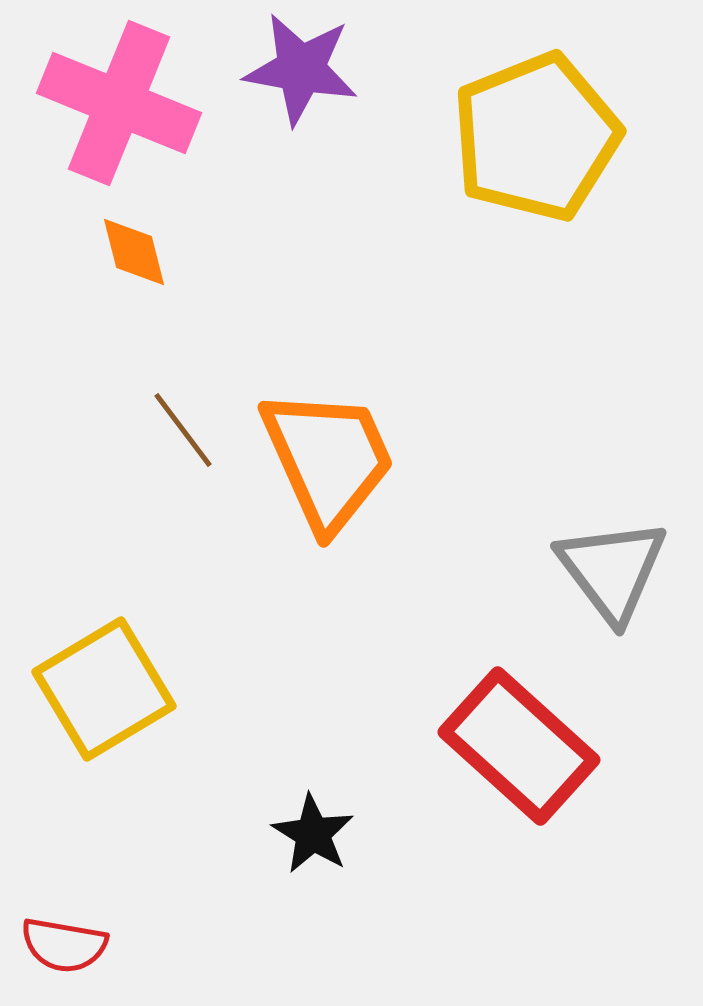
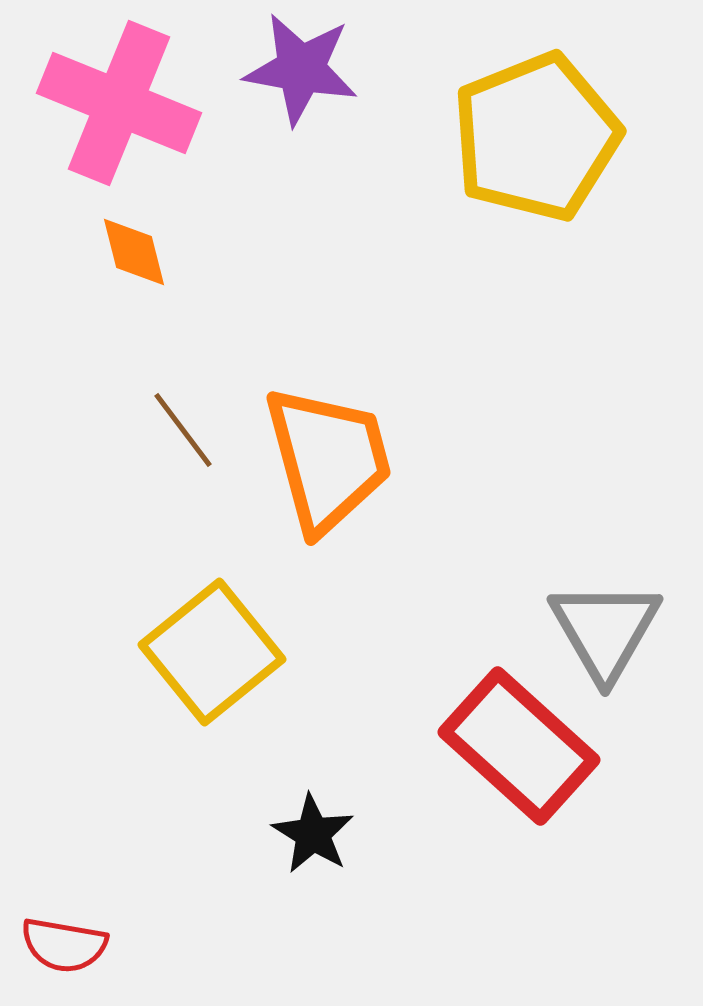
orange trapezoid: rotated 9 degrees clockwise
gray triangle: moved 7 px left, 60 px down; rotated 7 degrees clockwise
yellow square: moved 108 px right, 37 px up; rotated 8 degrees counterclockwise
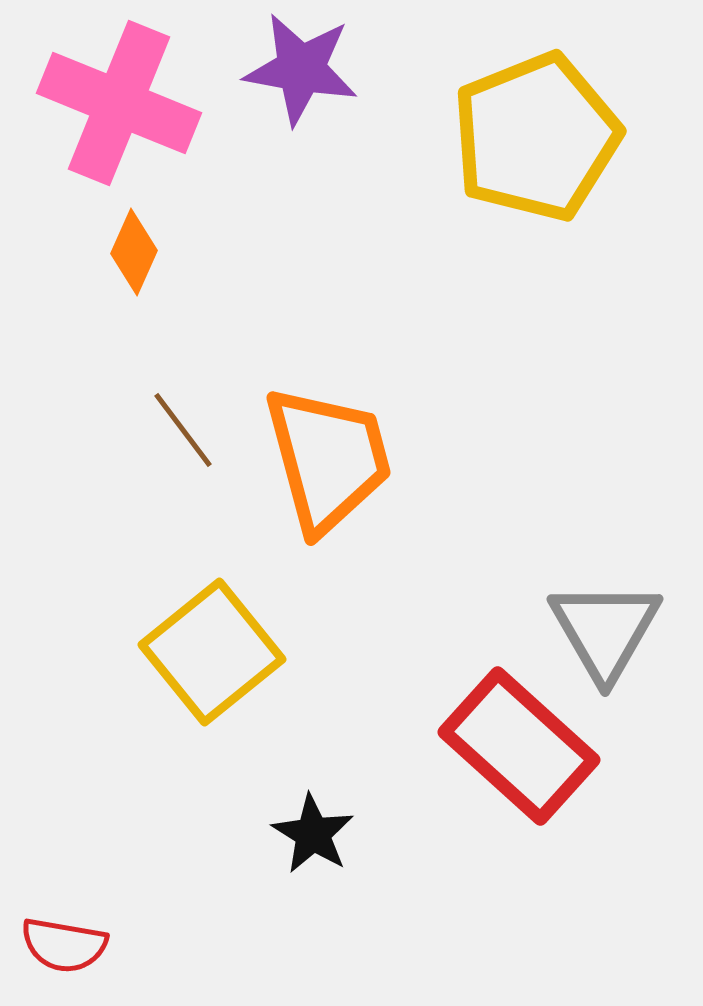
orange diamond: rotated 38 degrees clockwise
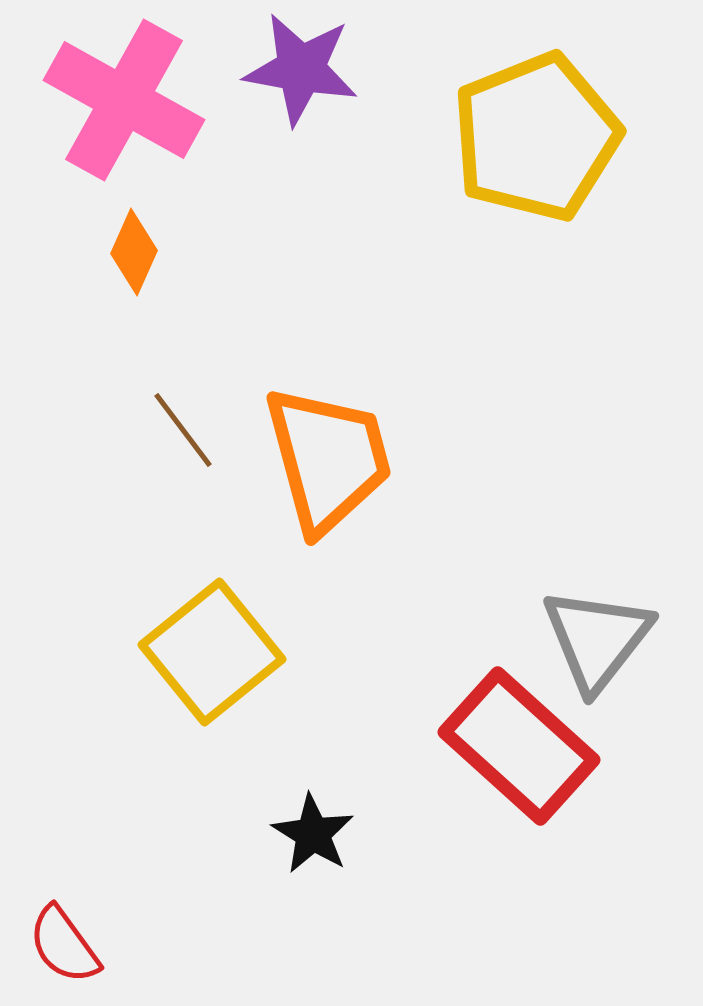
pink cross: moved 5 px right, 3 px up; rotated 7 degrees clockwise
gray triangle: moved 8 px left, 9 px down; rotated 8 degrees clockwise
red semicircle: rotated 44 degrees clockwise
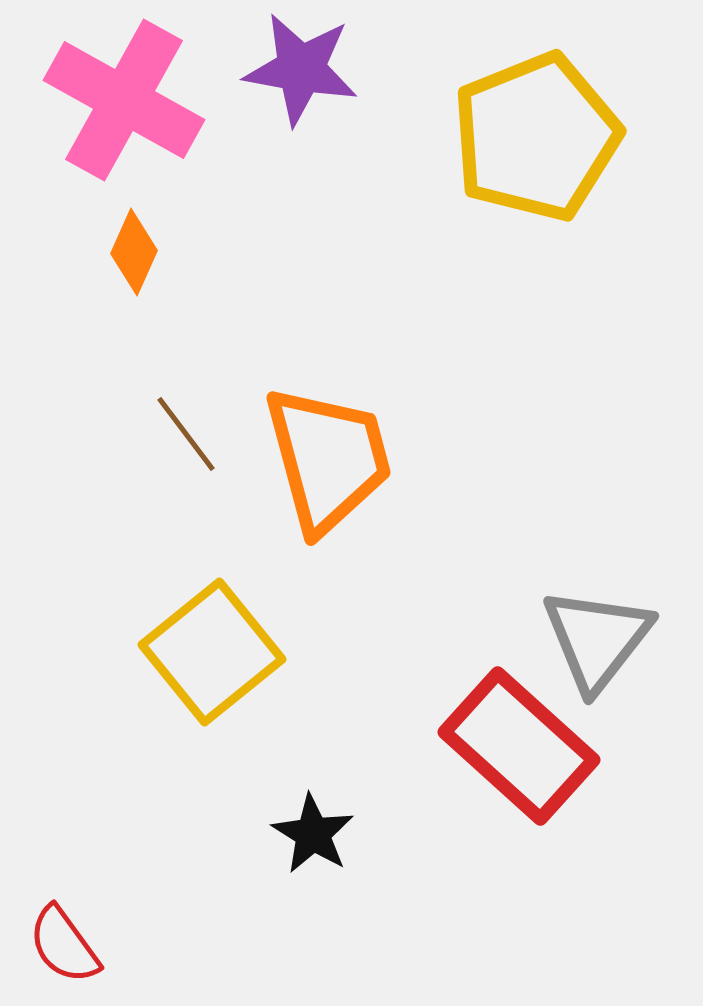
brown line: moved 3 px right, 4 px down
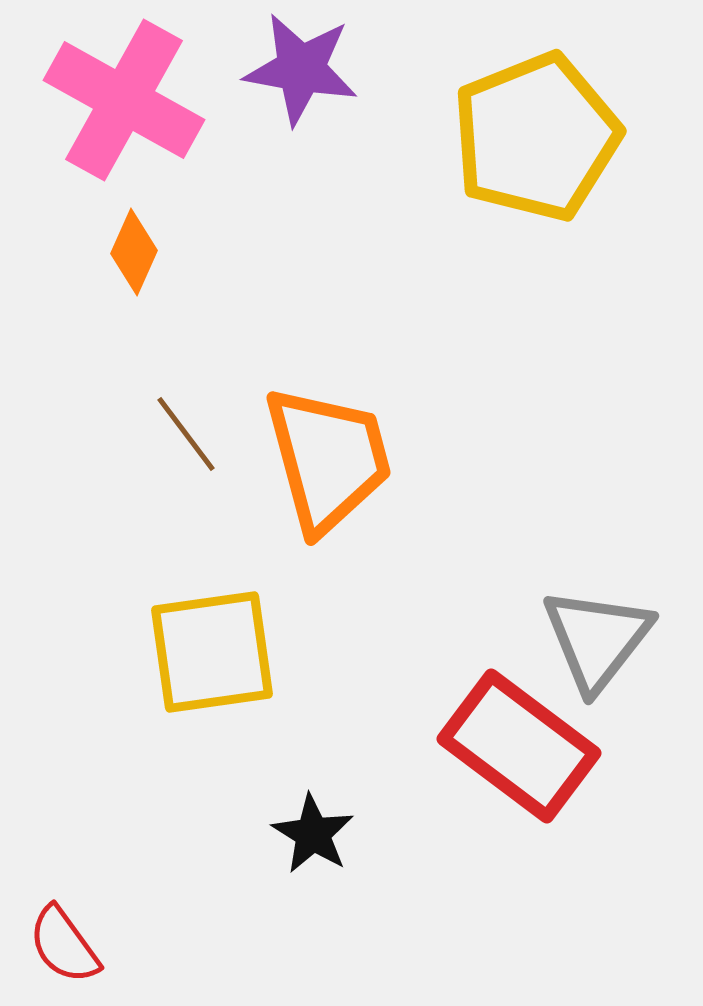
yellow square: rotated 31 degrees clockwise
red rectangle: rotated 5 degrees counterclockwise
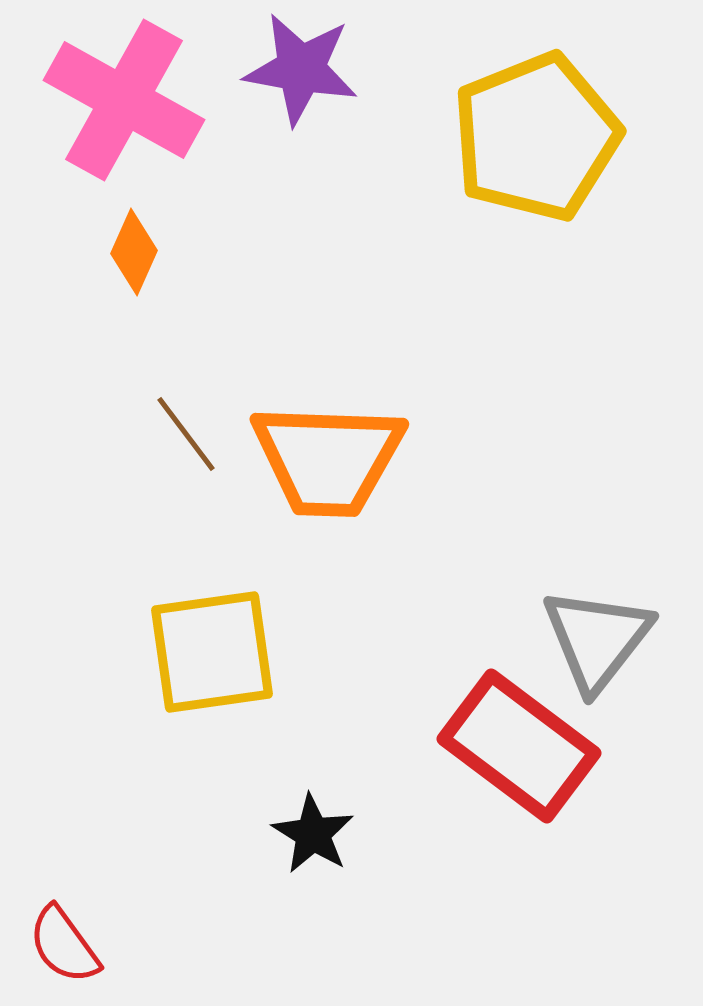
orange trapezoid: rotated 107 degrees clockwise
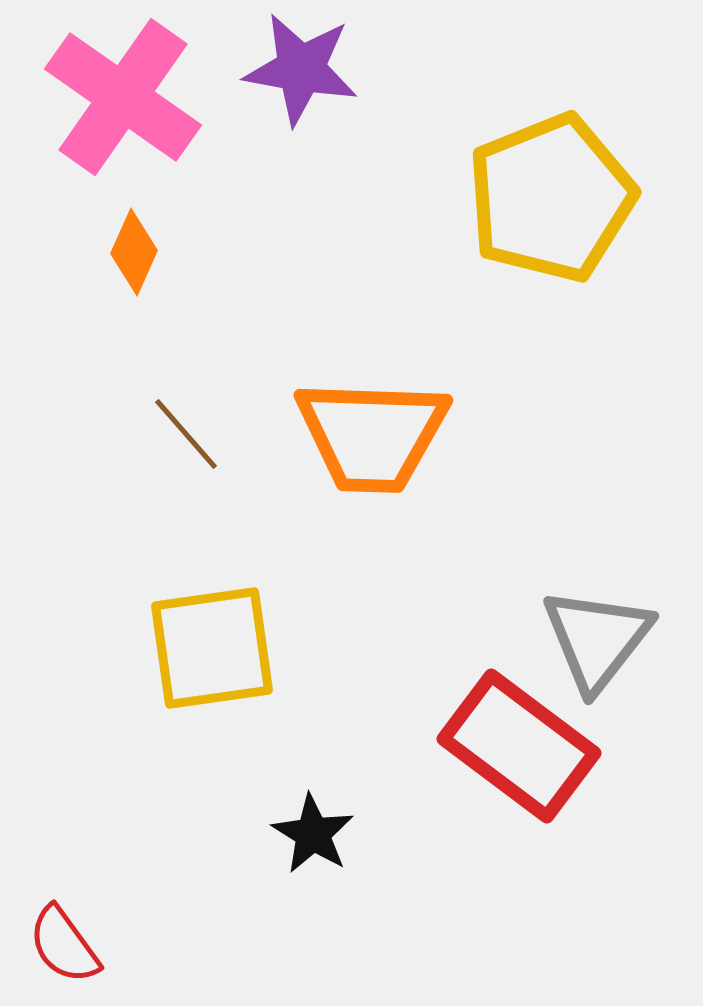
pink cross: moved 1 px left, 3 px up; rotated 6 degrees clockwise
yellow pentagon: moved 15 px right, 61 px down
brown line: rotated 4 degrees counterclockwise
orange trapezoid: moved 44 px right, 24 px up
yellow square: moved 4 px up
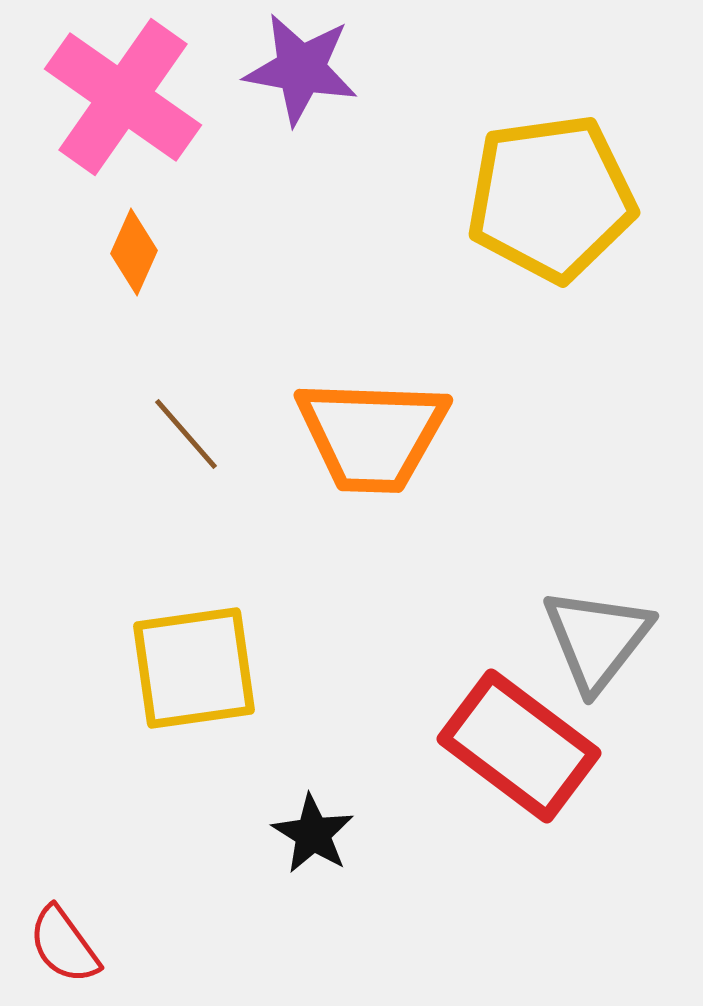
yellow pentagon: rotated 14 degrees clockwise
yellow square: moved 18 px left, 20 px down
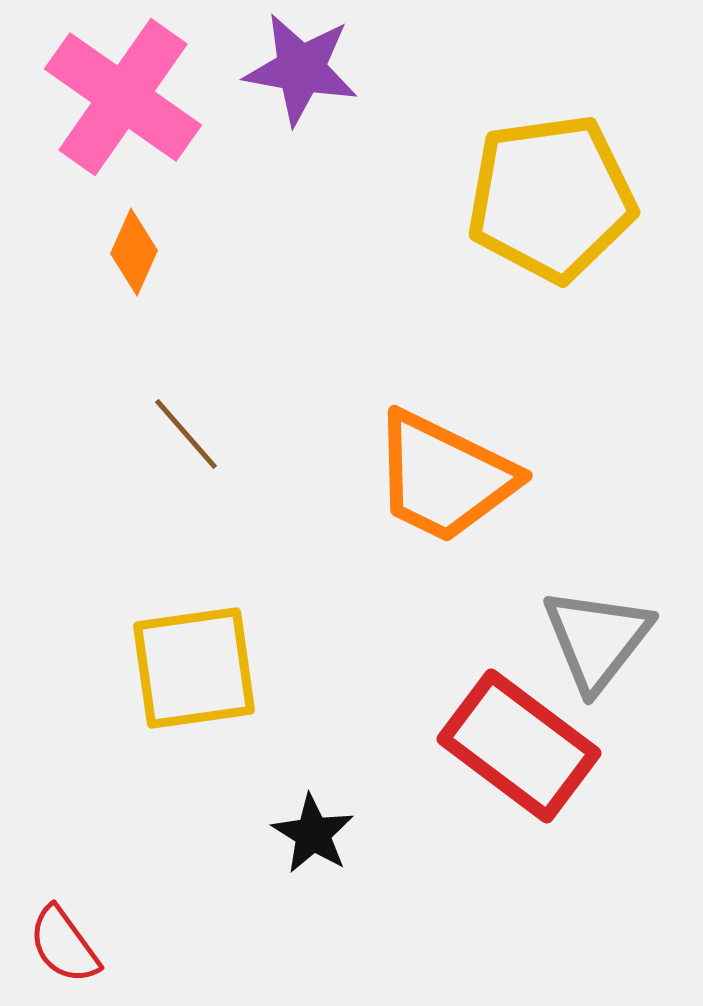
orange trapezoid: moved 72 px right, 42 px down; rotated 24 degrees clockwise
